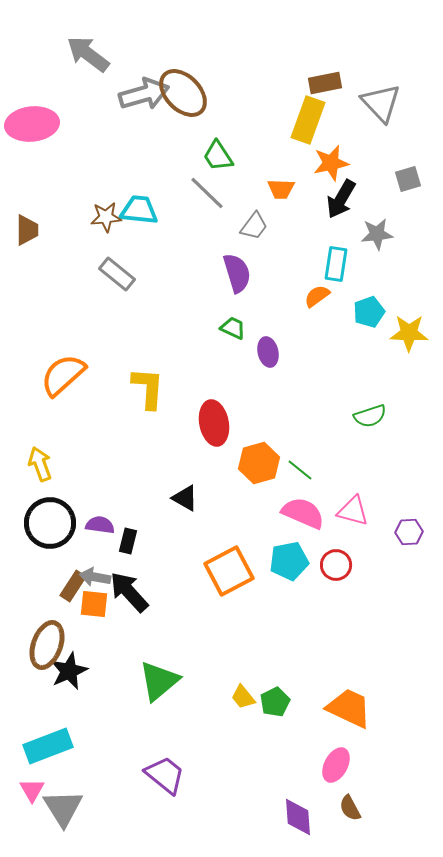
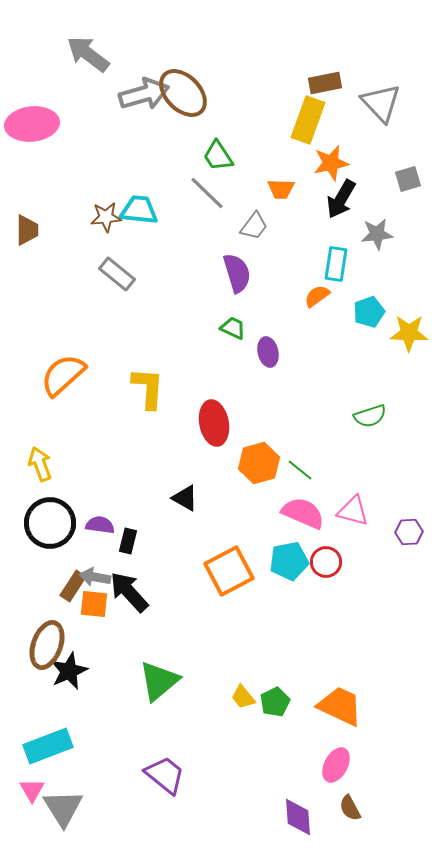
red circle at (336, 565): moved 10 px left, 3 px up
orange trapezoid at (349, 708): moved 9 px left, 2 px up
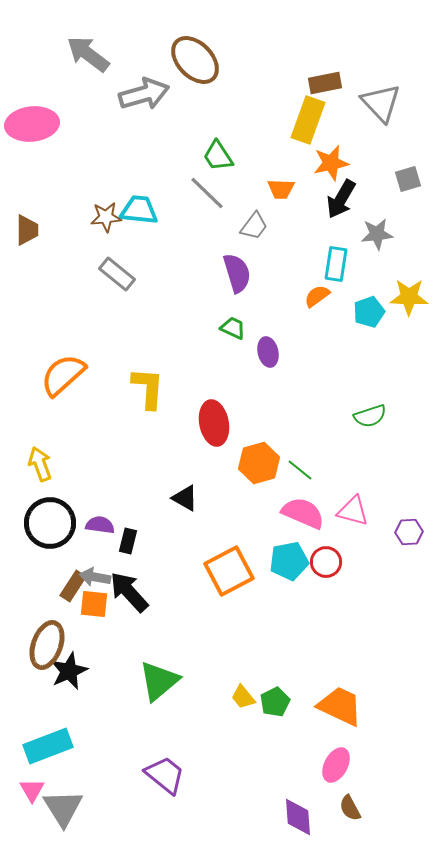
brown ellipse at (183, 93): moved 12 px right, 33 px up
yellow star at (409, 333): moved 36 px up
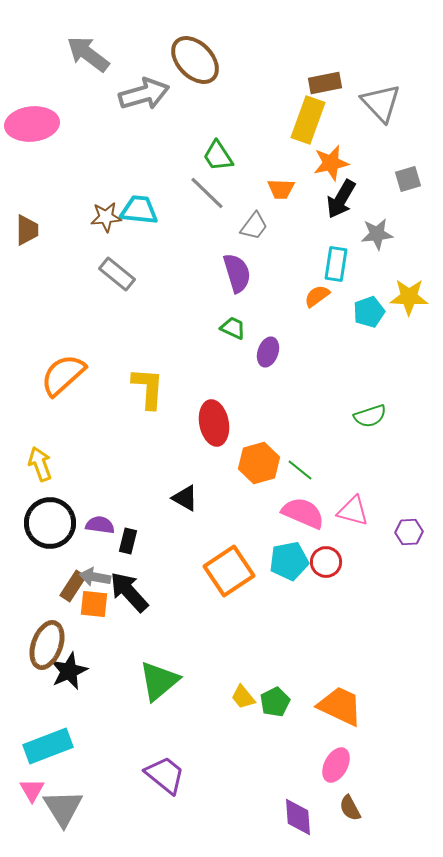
purple ellipse at (268, 352): rotated 32 degrees clockwise
orange square at (229, 571): rotated 6 degrees counterclockwise
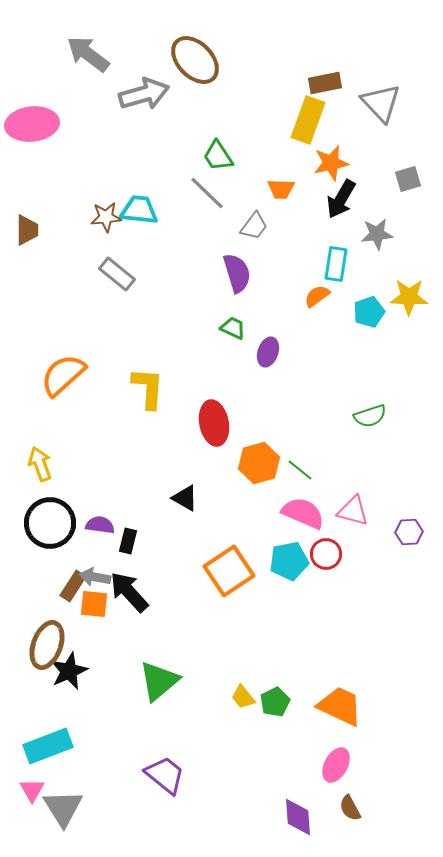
red circle at (326, 562): moved 8 px up
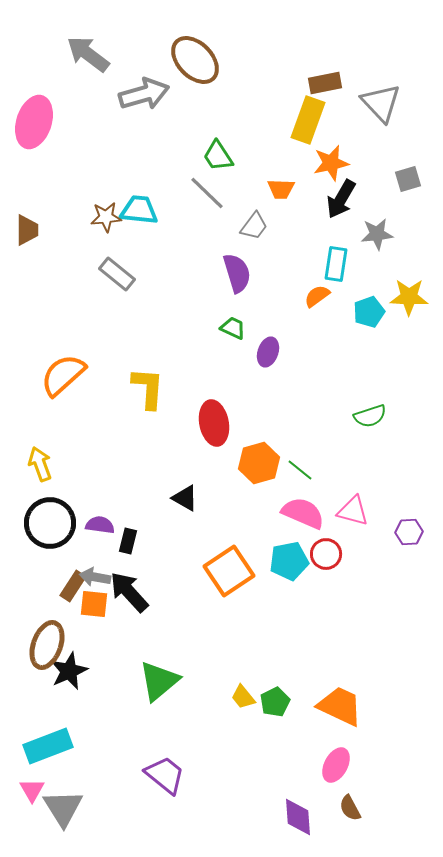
pink ellipse at (32, 124): moved 2 px right, 2 px up; rotated 66 degrees counterclockwise
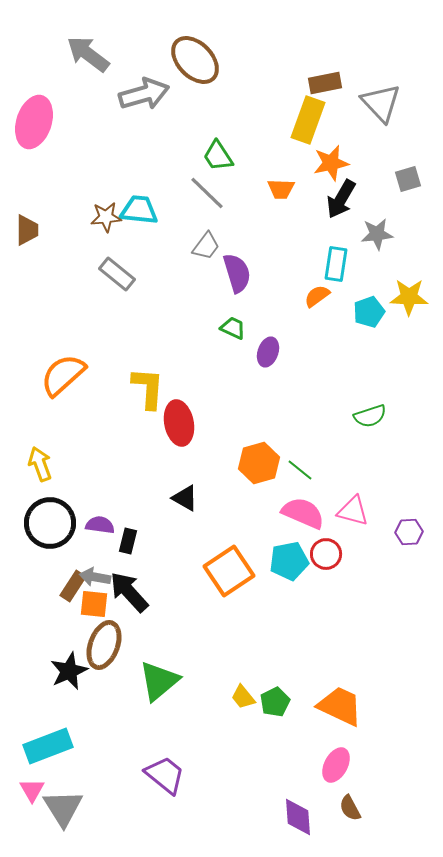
gray trapezoid at (254, 226): moved 48 px left, 20 px down
red ellipse at (214, 423): moved 35 px left
brown ellipse at (47, 645): moved 57 px right
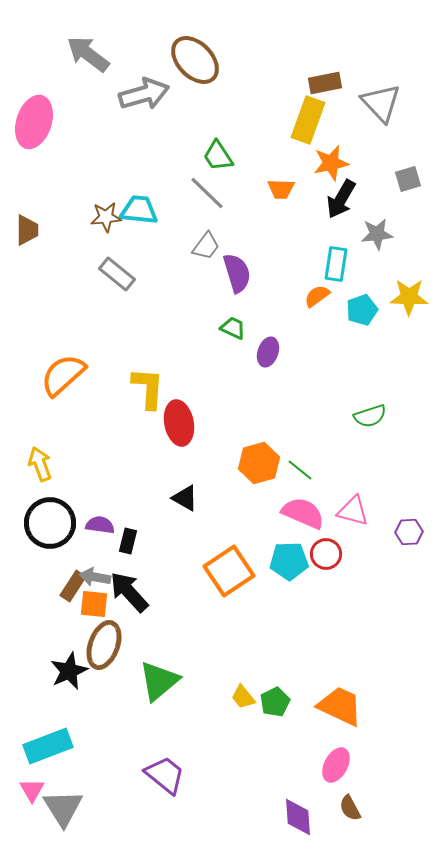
cyan pentagon at (369, 312): moved 7 px left, 2 px up
cyan pentagon at (289, 561): rotated 9 degrees clockwise
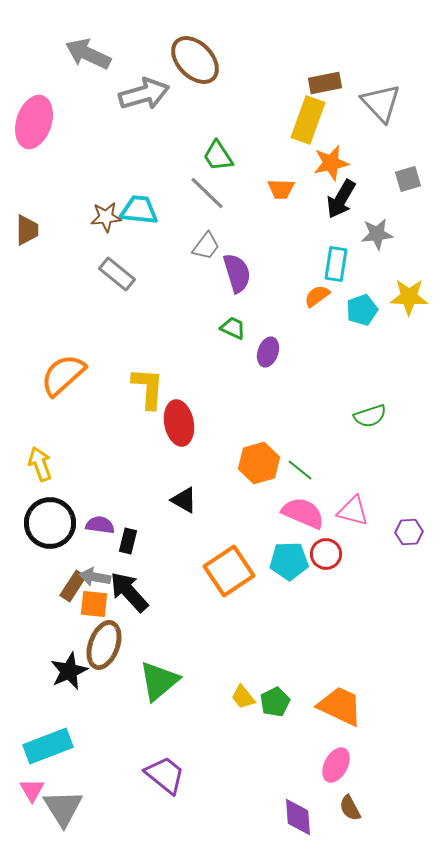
gray arrow at (88, 54): rotated 12 degrees counterclockwise
black triangle at (185, 498): moved 1 px left, 2 px down
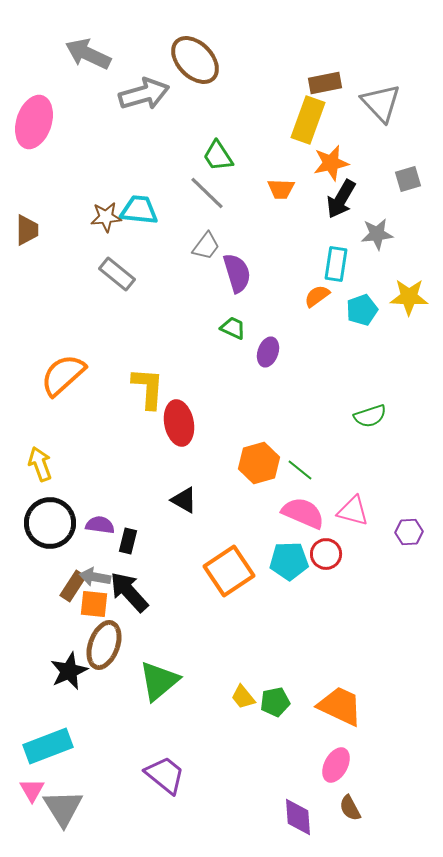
green pentagon at (275, 702): rotated 16 degrees clockwise
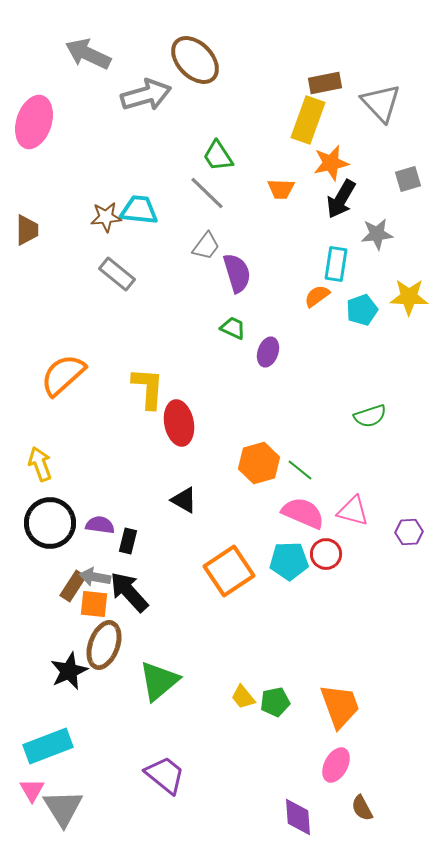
gray arrow at (144, 94): moved 2 px right, 1 px down
orange trapezoid at (340, 706): rotated 45 degrees clockwise
brown semicircle at (350, 808): moved 12 px right
